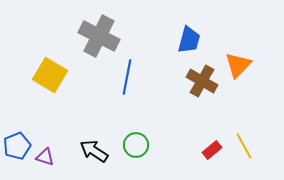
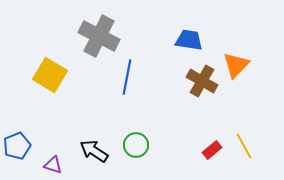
blue trapezoid: rotated 96 degrees counterclockwise
orange triangle: moved 2 px left
purple triangle: moved 8 px right, 8 px down
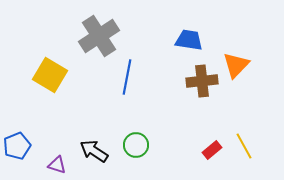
gray cross: rotated 30 degrees clockwise
brown cross: rotated 36 degrees counterclockwise
purple triangle: moved 4 px right
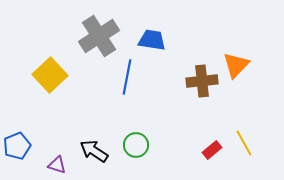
blue trapezoid: moved 37 px left
yellow square: rotated 16 degrees clockwise
yellow line: moved 3 px up
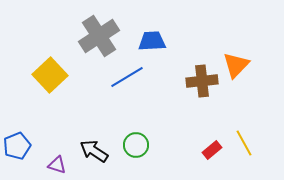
blue trapezoid: moved 1 px down; rotated 12 degrees counterclockwise
blue line: rotated 48 degrees clockwise
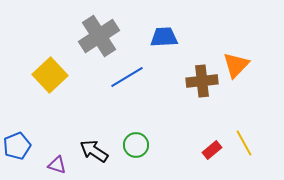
blue trapezoid: moved 12 px right, 4 px up
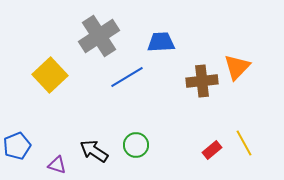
blue trapezoid: moved 3 px left, 5 px down
orange triangle: moved 1 px right, 2 px down
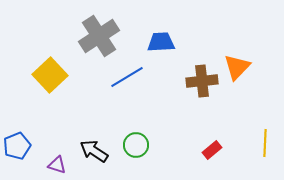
yellow line: moved 21 px right; rotated 32 degrees clockwise
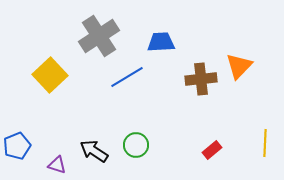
orange triangle: moved 2 px right, 1 px up
brown cross: moved 1 px left, 2 px up
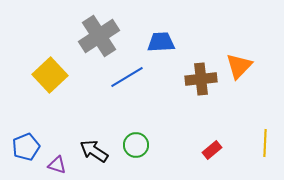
blue pentagon: moved 9 px right, 1 px down
